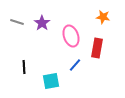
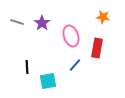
black line: moved 3 px right
cyan square: moved 3 px left
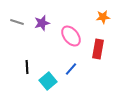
orange star: rotated 16 degrees counterclockwise
purple star: rotated 21 degrees clockwise
pink ellipse: rotated 20 degrees counterclockwise
red rectangle: moved 1 px right, 1 px down
blue line: moved 4 px left, 4 px down
cyan square: rotated 30 degrees counterclockwise
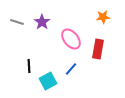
purple star: moved 1 px up; rotated 21 degrees counterclockwise
pink ellipse: moved 3 px down
black line: moved 2 px right, 1 px up
cyan square: rotated 12 degrees clockwise
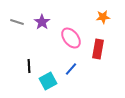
pink ellipse: moved 1 px up
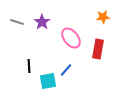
blue line: moved 5 px left, 1 px down
cyan square: rotated 18 degrees clockwise
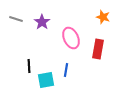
orange star: rotated 24 degrees clockwise
gray line: moved 1 px left, 3 px up
pink ellipse: rotated 15 degrees clockwise
blue line: rotated 32 degrees counterclockwise
cyan square: moved 2 px left, 1 px up
